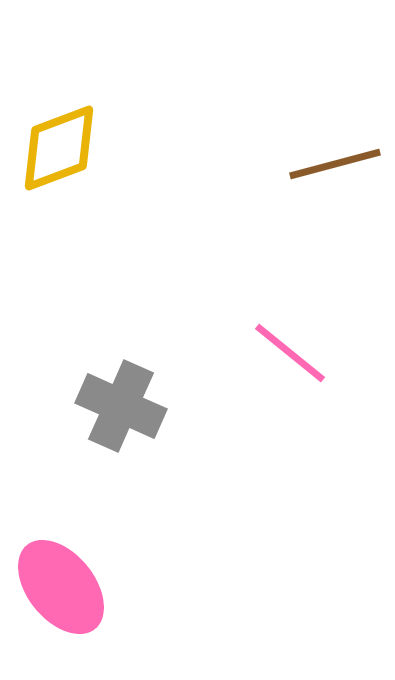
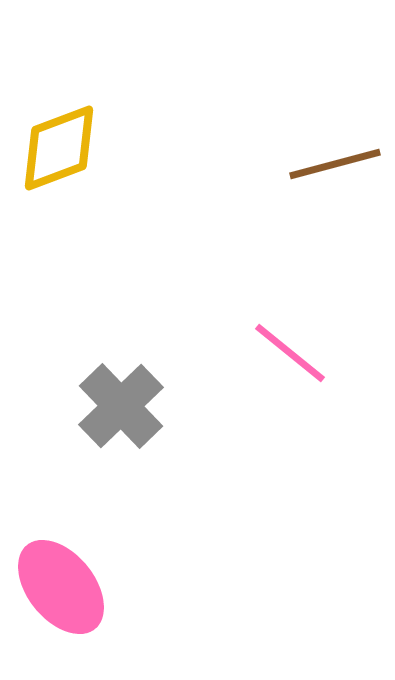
gray cross: rotated 22 degrees clockwise
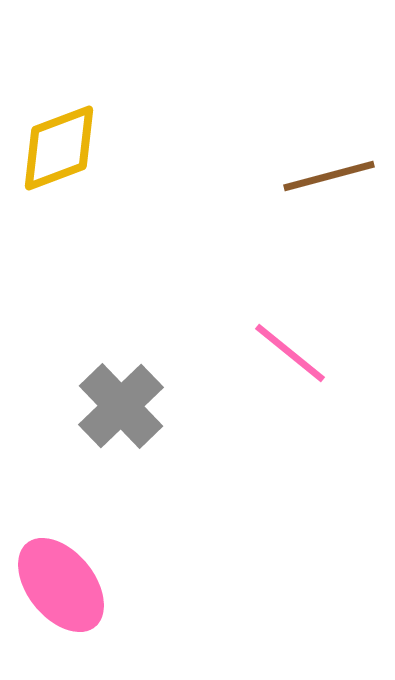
brown line: moved 6 px left, 12 px down
pink ellipse: moved 2 px up
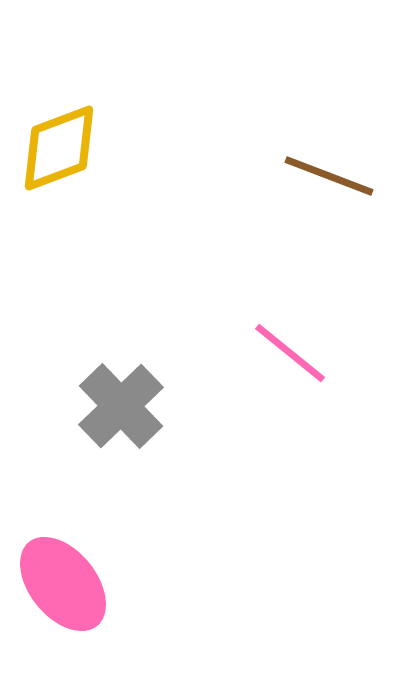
brown line: rotated 36 degrees clockwise
pink ellipse: moved 2 px right, 1 px up
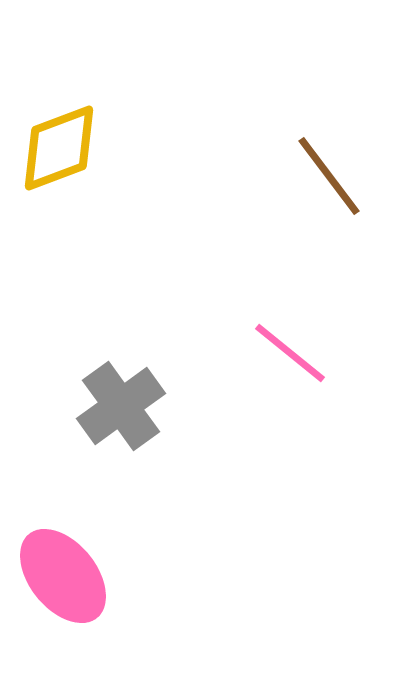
brown line: rotated 32 degrees clockwise
gray cross: rotated 8 degrees clockwise
pink ellipse: moved 8 px up
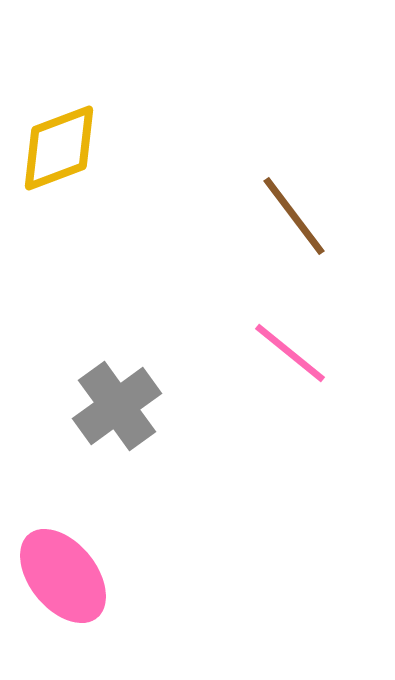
brown line: moved 35 px left, 40 px down
gray cross: moved 4 px left
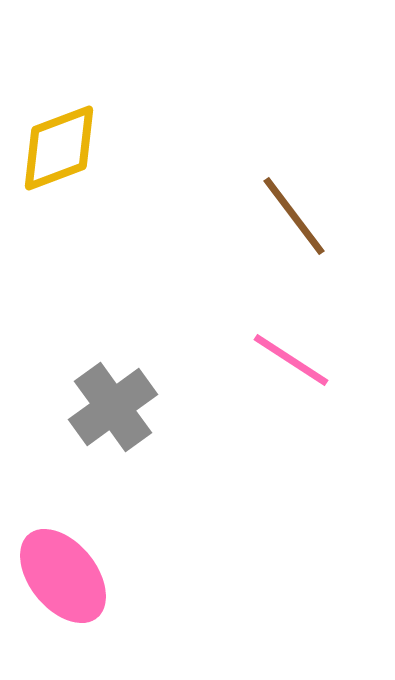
pink line: moved 1 px right, 7 px down; rotated 6 degrees counterclockwise
gray cross: moved 4 px left, 1 px down
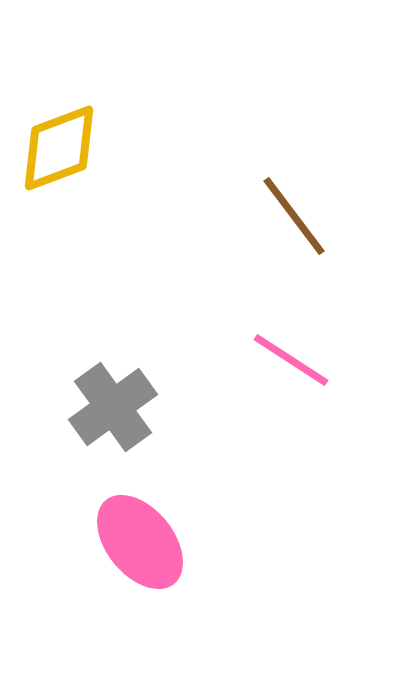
pink ellipse: moved 77 px right, 34 px up
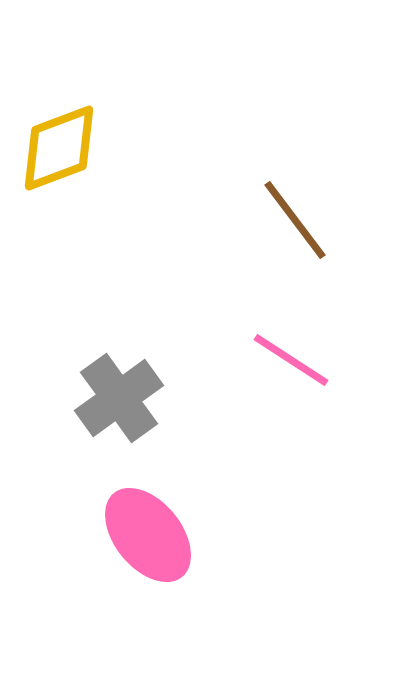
brown line: moved 1 px right, 4 px down
gray cross: moved 6 px right, 9 px up
pink ellipse: moved 8 px right, 7 px up
